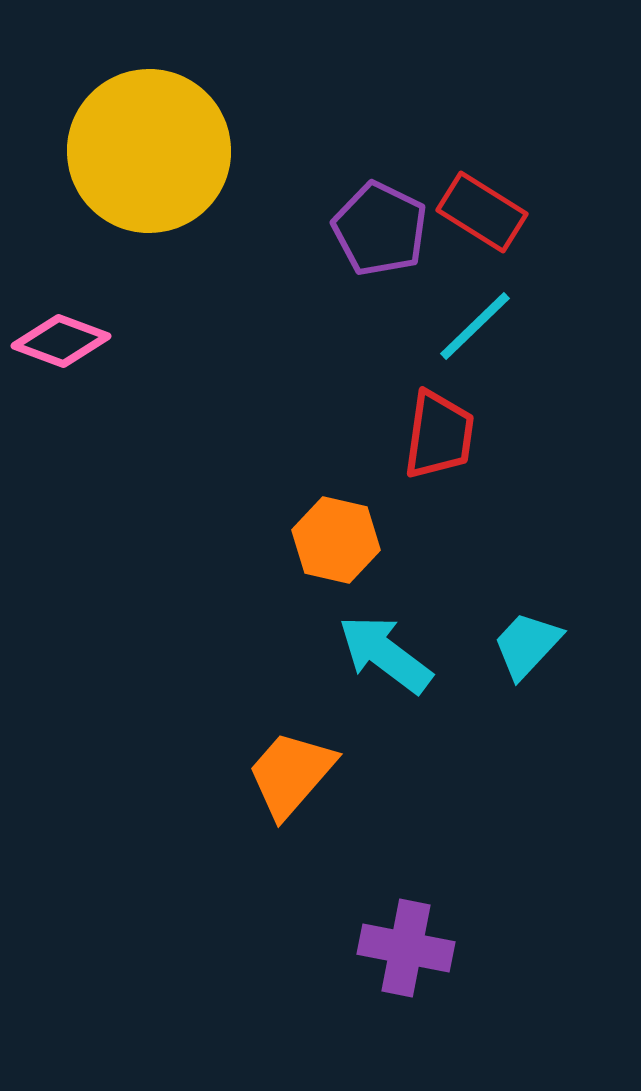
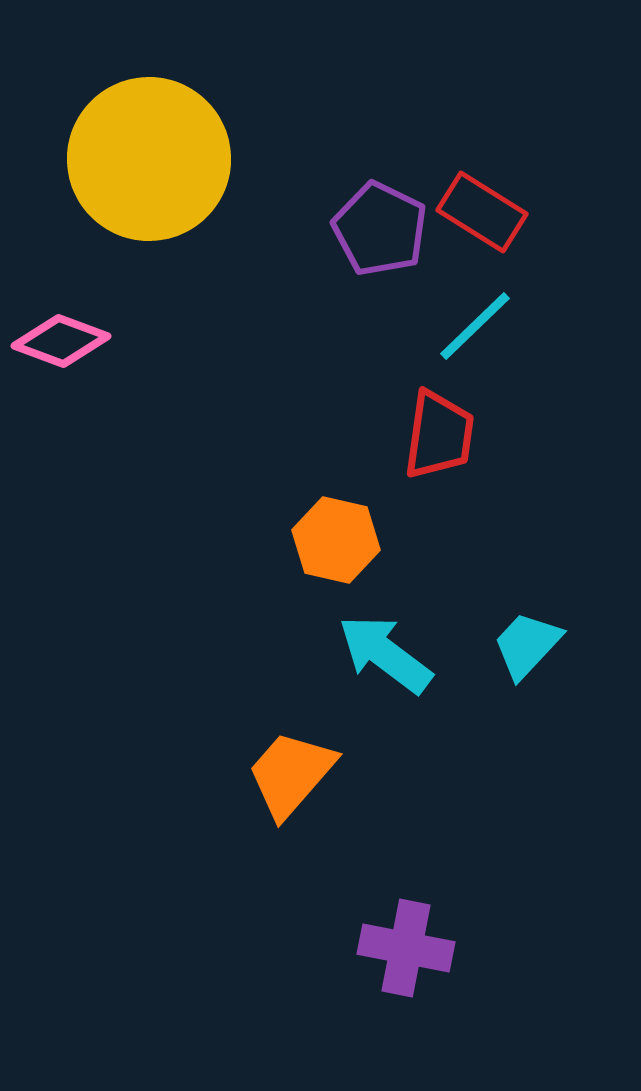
yellow circle: moved 8 px down
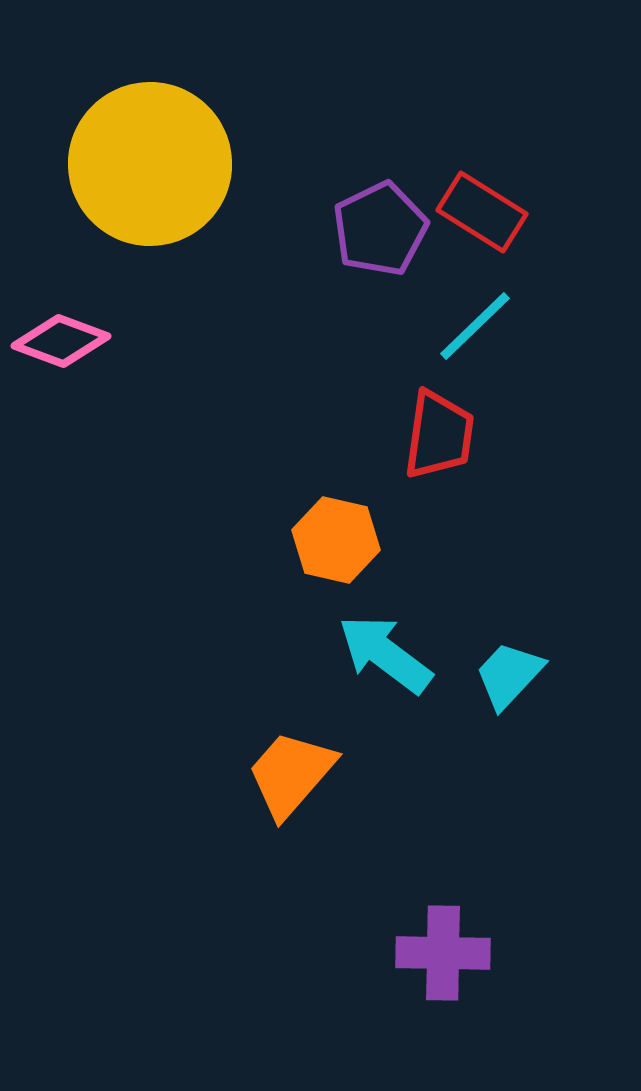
yellow circle: moved 1 px right, 5 px down
purple pentagon: rotated 20 degrees clockwise
cyan trapezoid: moved 18 px left, 30 px down
purple cross: moved 37 px right, 5 px down; rotated 10 degrees counterclockwise
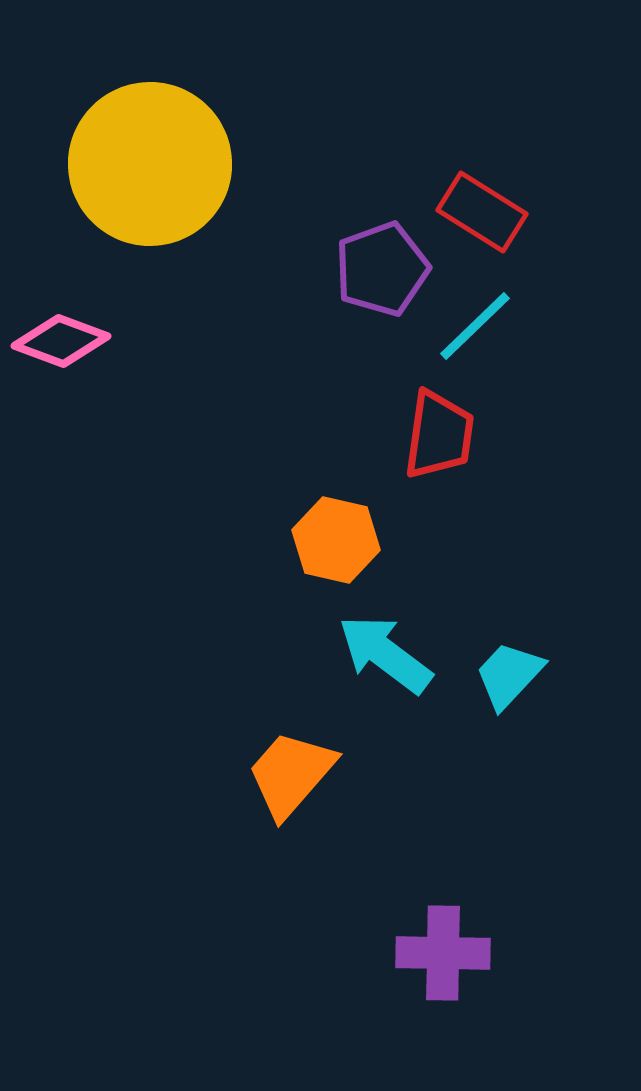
purple pentagon: moved 2 px right, 40 px down; rotated 6 degrees clockwise
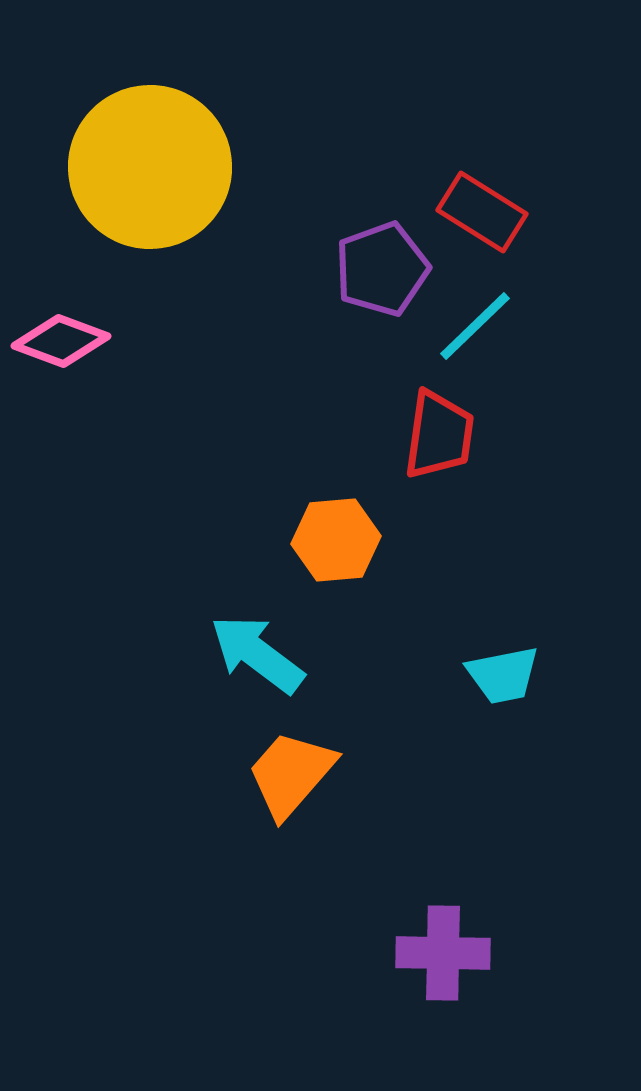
yellow circle: moved 3 px down
orange hexagon: rotated 18 degrees counterclockwise
cyan arrow: moved 128 px left
cyan trapezoid: moved 6 px left; rotated 144 degrees counterclockwise
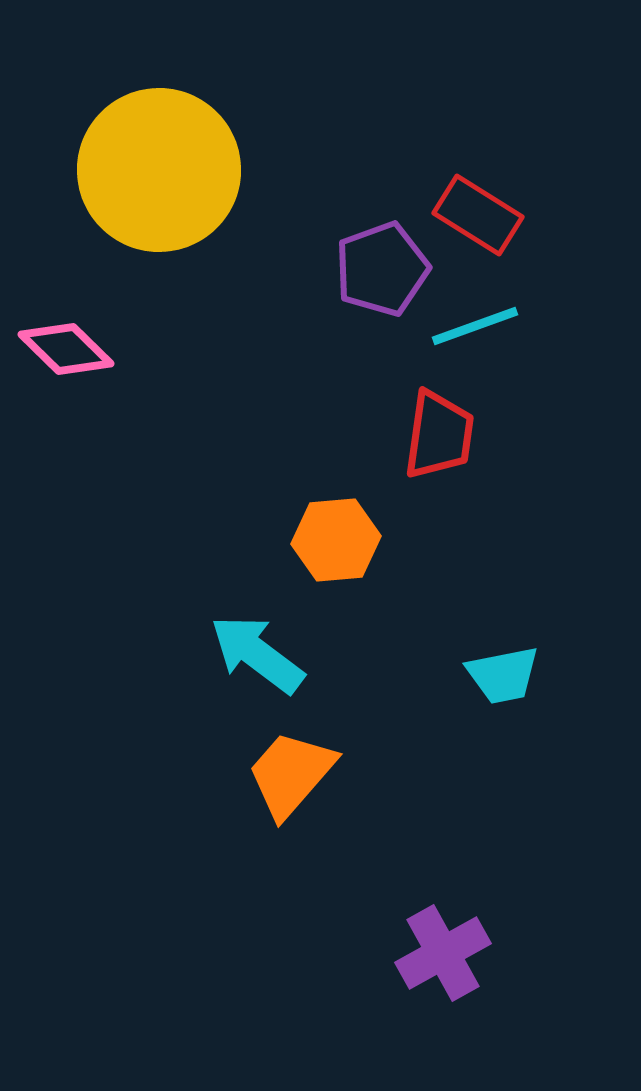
yellow circle: moved 9 px right, 3 px down
red rectangle: moved 4 px left, 3 px down
cyan line: rotated 24 degrees clockwise
pink diamond: moved 5 px right, 8 px down; rotated 24 degrees clockwise
purple cross: rotated 30 degrees counterclockwise
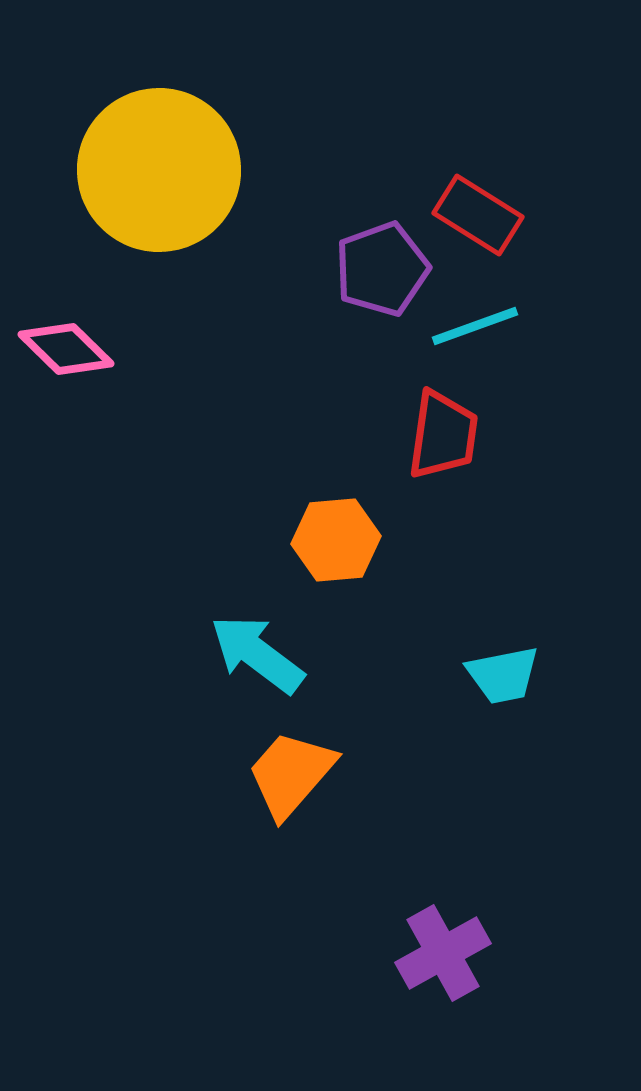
red trapezoid: moved 4 px right
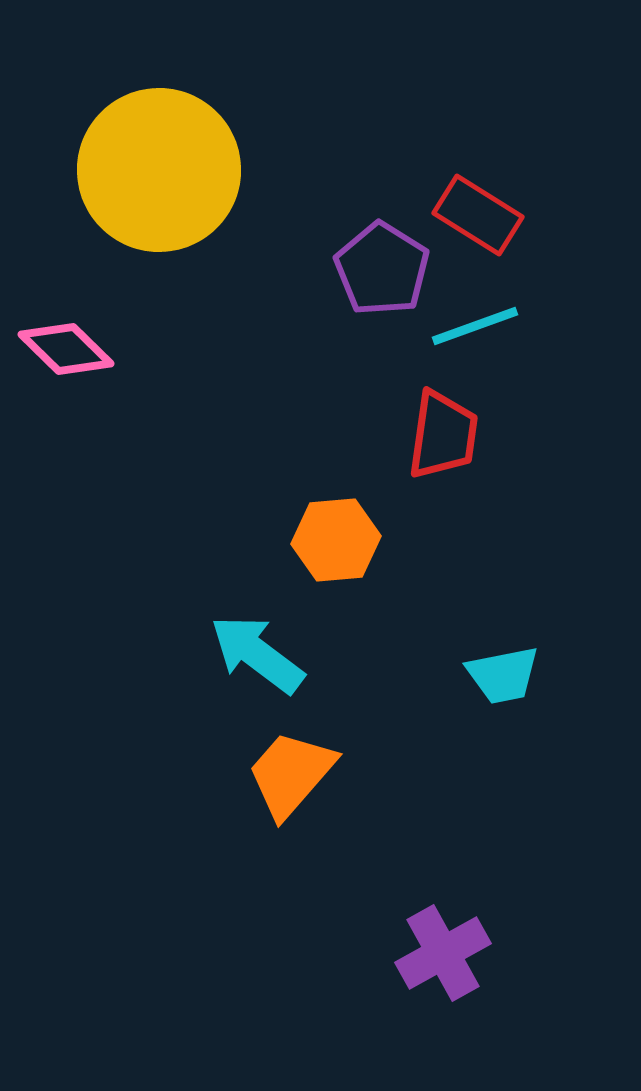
purple pentagon: rotated 20 degrees counterclockwise
